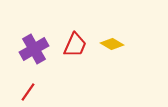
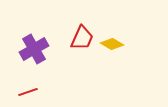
red trapezoid: moved 7 px right, 7 px up
red line: rotated 36 degrees clockwise
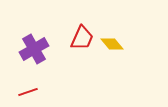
yellow diamond: rotated 20 degrees clockwise
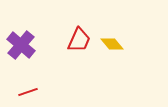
red trapezoid: moved 3 px left, 2 px down
purple cross: moved 13 px left, 4 px up; rotated 20 degrees counterclockwise
